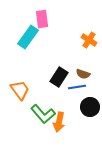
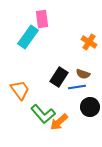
orange cross: moved 2 px down
orange arrow: rotated 36 degrees clockwise
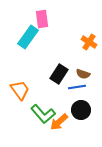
black rectangle: moved 3 px up
black circle: moved 9 px left, 3 px down
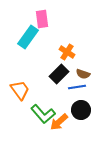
orange cross: moved 22 px left, 10 px down
black rectangle: rotated 12 degrees clockwise
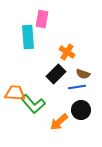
pink rectangle: rotated 18 degrees clockwise
cyan rectangle: rotated 40 degrees counterclockwise
black rectangle: moved 3 px left
orange trapezoid: moved 5 px left, 3 px down; rotated 50 degrees counterclockwise
green L-shape: moved 10 px left, 10 px up
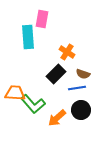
blue line: moved 1 px down
orange arrow: moved 2 px left, 4 px up
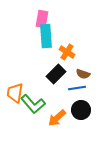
cyan rectangle: moved 18 px right, 1 px up
orange trapezoid: rotated 85 degrees counterclockwise
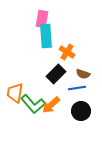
black circle: moved 1 px down
orange arrow: moved 6 px left, 13 px up
